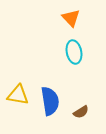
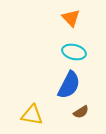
cyan ellipse: rotated 65 degrees counterclockwise
yellow triangle: moved 14 px right, 20 px down
blue semicircle: moved 19 px right, 16 px up; rotated 36 degrees clockwise
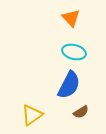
yellow triangle: rotated 45 degrees counterclockwise
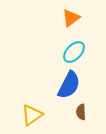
orange triangle: rotated 36 degrees clockwise
cyan ellipse: rotated 60 degrees counterclockwise
brown semicircle: rotated 119 degrees clockwise
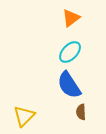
cyan ellipse: moved 4 px left
blue semicircle: rotated 120 degrees clockwise
yellow triangle: moved 8 px left, 1 px down; rotated 10 degrees counterclockwise
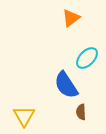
cyan ellipse: moved 17 px right, 6 px down
blue semicircle: moved 3 px left
yellow triangle: rotated 15 degrees counterclockwise
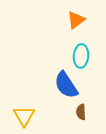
orange triangle: moved 5 px right, 2 px down
cyan ellipse: moved 6 px left, 2 px up; rotated 40 degrees counterclockwise
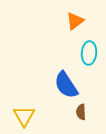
orange triangle: moved 1 px left, 1 px down
cyan ellipse: moved 8 px right, 3 px up
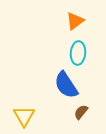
cyan ellipse: moved 11 px left
brown semicircle: rotated 42 degrees clockwise
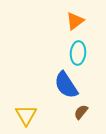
yellow triangle: moved 2 px right, 1 px up
